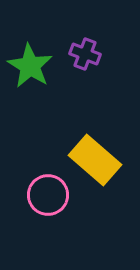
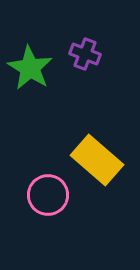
green star: moved 2 px down
yellow rectangle: moved 2 px right
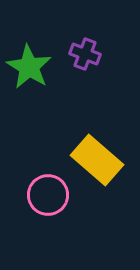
green star: moved 1 px left, 1 px up
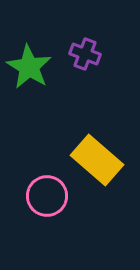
pink circle: moved 1 px left, 1 px down
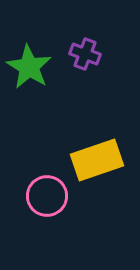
yellow rectangle: rotated 60 degrees counterclockwise
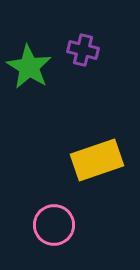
purple cross: moved 2 px left, 4 px up; rotated 8 degrees counterclockwise
pink circle: moved 7 px right, 29 px down
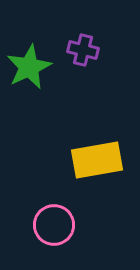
green star: rotated 15 degrees clockwise
yellow rectangle: rotated 9 degrees clockwise
